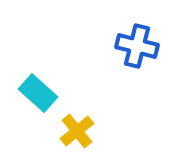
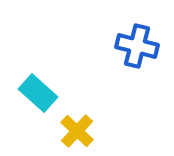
yellow cross: rotated 8 degrees counterclockwise
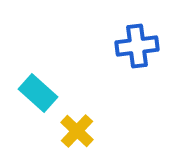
blue cross: rotated 21 degrees counterclockwise
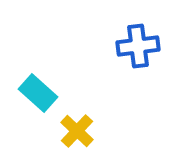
blue cross: moved 1 px right
